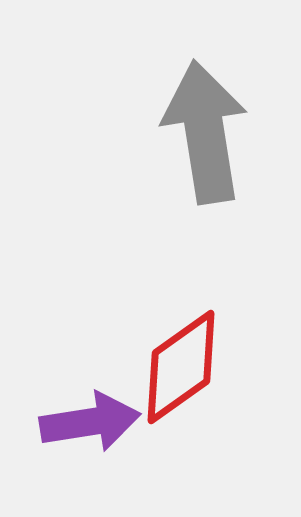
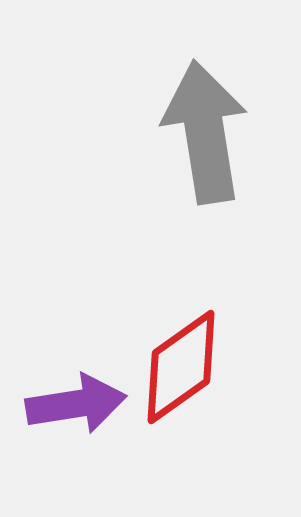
purple arrow: moved 14 px left, 18 px up
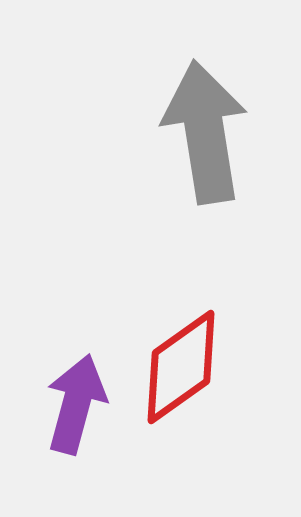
purple arrow: rotated 66 degrees counterclockwise
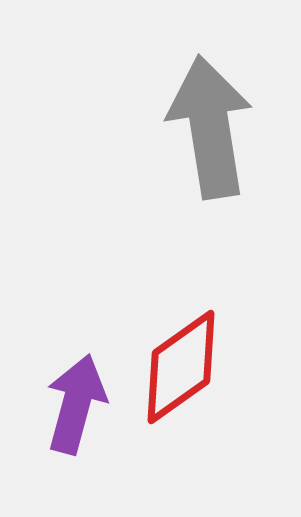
gray arrow: moved 5 px right, 5 px up
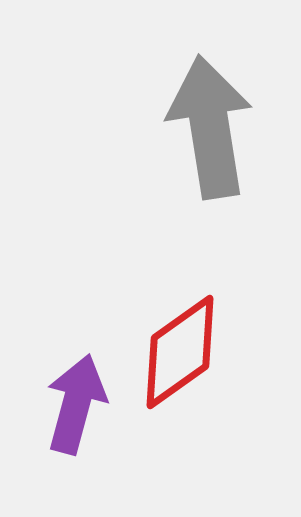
red diamond: moved 1 px left, 15 px up
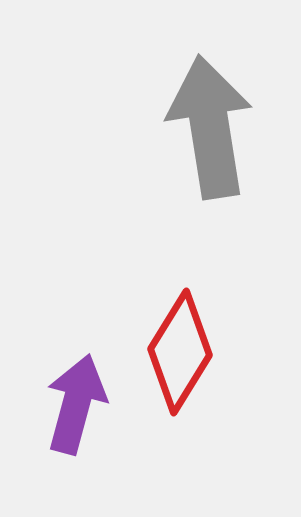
red diamond: rotated 23 degrees counterclockwise
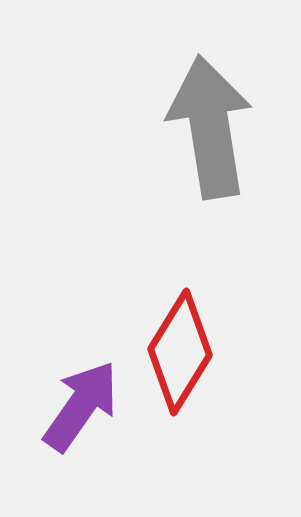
purple arrow: moved 5 px right, 2 px down; rotated 20 degrees clockwise
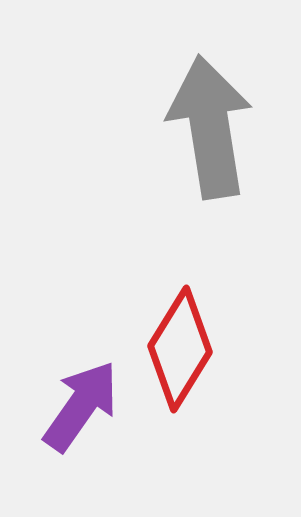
red diamond: moved 3 px up
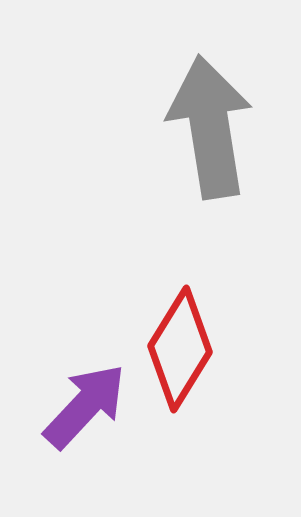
purple arrow: moved 4 px right; rotated 8 degrees clockwise
